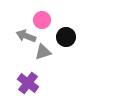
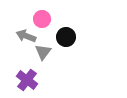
pink circle: moved 1 px up
gray triangle: rotated 36 degrees counterclockwise
purple cross: moved 1 px left, 3 px up
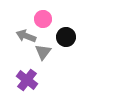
pink circle: moved 1 px right
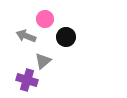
pink circle: moved 2 px right
gray triangle: moved 9 px down; rotated 12 degrees clockwise
purple cross: rotated 20 degrees counterclockwise
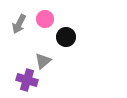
gray arrow: moved 7 px left, 12 px up; rotated 84 degrees counterclockwise
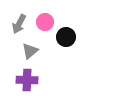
pink circle: moved 3 px down
gray triangle: moved 13 px left, 10 px up
purple cross: rotated 15 degrees counterclockwise
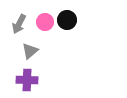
black circle: moved 1 px right, 17 px up
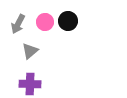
black circle: moved 1 px right, 1 px down
gray arrow: moved 1 px left
purple cross: moved 3 px right, 4 px down
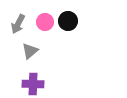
purple cross: moved 3 px right
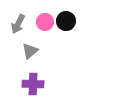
black circle: moved 2 px left
